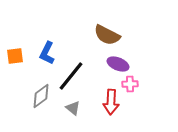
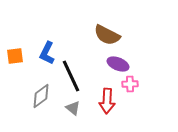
black line: rotated 64 degrees counterclockwise
red arrow: moved 4 px left, 1 px up
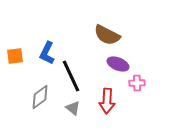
pink cross: moved 7 px right, 1 px up
gray diamond: moved 1 px left, 1 px down
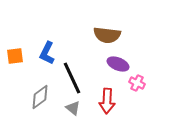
brown semicircle: rotated 20 degrees counterclockwise
black line: moved 1 px right, 2 px down
pink cross: rotated 28 degrees clockwise
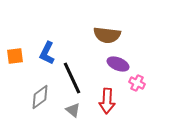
gray triangle: moved 2 px down
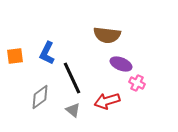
purple ellipse: moved 3 px right
red arrow: rotated 70 degrees clockwise
